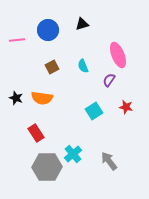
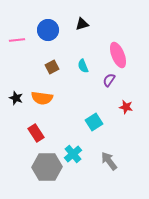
cyan square: moved 11 px down
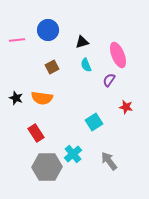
black triangle: moved 18 px down
cyan semicircle: moved 3 px right, 1 px up
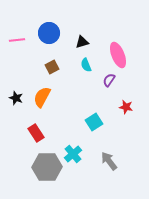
blue circle: moved 1 px right, 3 px down
orange semicircle: moved 1 px up; rotated 110 degrees clockwise
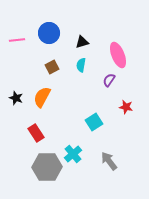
cyan semicircle: moved 5 px left; rotated 32 degrees clockwise
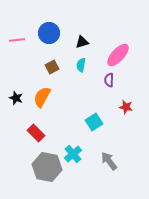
pink ellipse: rotated 65 degrees clockwise
purple semicircle: rotated 32 degrees counterclockwise
red rectangle: rotated 12 degrees counterclockwise
gray hexagon: rotated 12 degrees clockwise
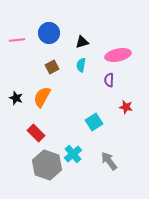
pink ellipse: rotated 35 degrees clockwise
gray hexagon: moved 2 px up; rotated 8 degrees clockwise
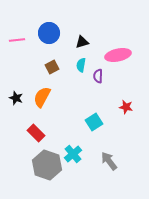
purple semicircle: moved 11 px left, 4 px up
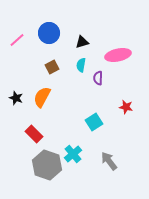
pink line: rotated 35 degrees counterclockwise
purple semicircle: moved 2 px down
red rectangle: moved 2 px left, 1 px down
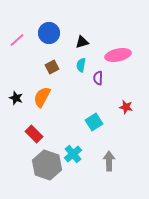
gray arrow: rotated 36 degrees clockwise
